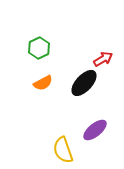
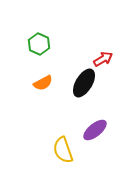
green hexagon: moved 4 px up; rotated 10 degrees counterclockwise
black ellipse: rotated 12 degrees counterclockwise
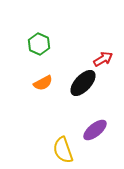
black ellipse: moved 1 px left; rotated 12 degrees clockwise
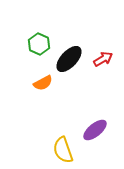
black ellipse: moved 14 px left, 24 px up
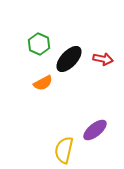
red arrow: rotated 42 degrees clockwise
yellow semicircle: moved 1 px right; rotated 32 degrees clockwise
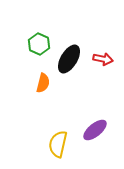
black ellipse: rotated 12 degrees counterclockwise
orange semicircle: rotated 48 degrees counterclockwise
yellow semicircle: moved 6 px left, 6 px up
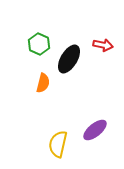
red arrow: moved 14 px up
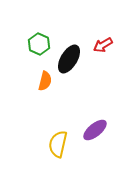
red arrow: rotated 138 degrees clockwise
orange semicircle: moved 2 px right, 2 px up
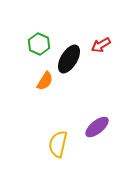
red arrow: moved 2 px left
orange semicircle: rotated 18 degrees clockwise
purple ellipse: moved 2 px right, 3 px up
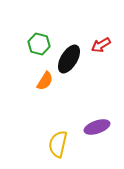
green hexagon: rotated 10 degrees counterclockwise
purple ellipse: rotated 20 degrees clockwise
